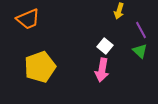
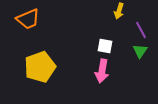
white square: rotated 28 degrees counterclockwise
green triangle: rotated 21 degrees clockwise
pink arrow: moved 1 px down
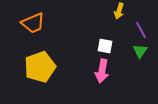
orange trapezoid: moved 5 px right, 4 px down
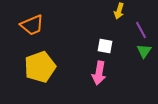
orange trapezoid: moved 1 px left, 2 px down
green triangle: moved 4 px right
pink arrow: moved 3 px left, 2 px down
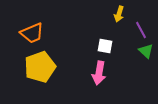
yellow arrow: moved 3 px down
orange trapezoid: moved 8 px down
green triangle: moved 2 px right; rotated 21 degrees counterclockwise
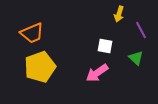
green triangle: moved 10 px left, 7 px down
pink arrow: moved 2 px left; rotated 45 degrees clockwise
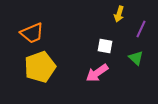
purple line: moved 1 px up; rotated 54 degrees clockwise
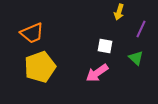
yellow arrow: moved 2 px up
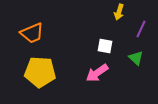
yellow pentagon: moved 5 px down; rotated 24 degrees clockwise
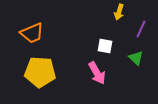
pink arrow: rotated 85 degrees counterclockwise
